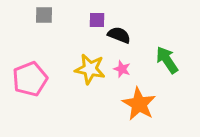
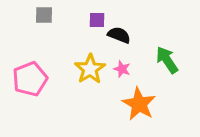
yellow star: rotated 28 degrees clockwise
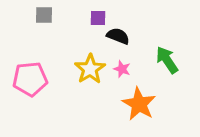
purple square: moved 1 px right, 2 px up
black semicircle: moved 1 px left, 1 px down
pink pentagon: rotated 16 degrees clockwise
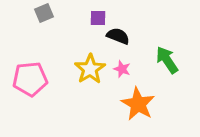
gray square: moved 2 px up; rotated 24 degrees counterclockwise
orange star: moved 1 px left
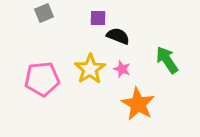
pink pentagon: moved 12 px right
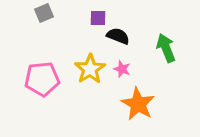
green arrow: moved 1 px left, 12 px up; rotated 12 degrees clockwise
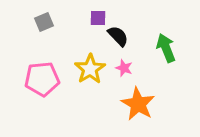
gray square: moved 9 px down
black semicircle: rotated 25 degrees clockwise
pink star: moved 2 px right, 1 px up
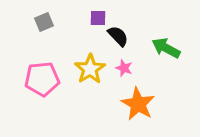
green arrow: rotated 40 degrees counterclockwise
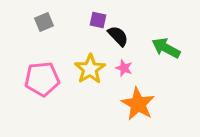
purple square: moved 2 px down; rotated 12 degrees clockwise
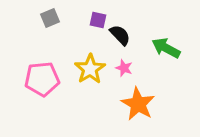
gray square: moved 6 px right, 4 px up
black semicircle: moved 2 px right, 1 px up
